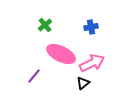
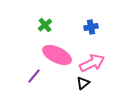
pink ellipse: moved 4 px left, 1 px down
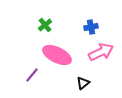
pink arrow: moved 9 px right, 11 px up
purple line: moved 2 px left, 1 px up
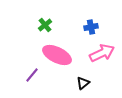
pink arrow: moved 1 px right, 1 px down
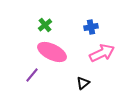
pink ellipse: moved 5 px left, 3 px up
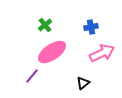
pink ellipse: rotated 60 degrees counterclockwise
purple line: moved 1 px down
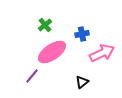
blue cross: moved 9 px left, 7 px down
black triangle: moved 1 px left, 1 px up
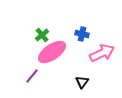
green cross: moved 3 px left, 10 px down
blue cross: rotated 24 degrees clockwise
black triangle: rotated 16 degrees counterclockwise
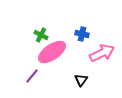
green cross: moved 1 px left; rotated 24 degrees counterclockwise
black triangle: moved 1 px left, 2 px up
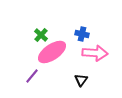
green cross: rotated 16 degrees clockwise
pink arrow: moved 7 px left; rotated 30 degrees clockwise
